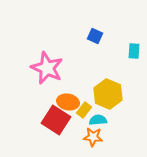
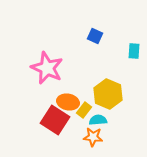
red square: moved 1 px left
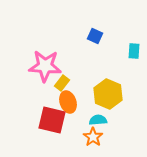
pink star: moved 2 px left, 2 px up; rotated 20 degrees counterclockwise
orange ellipse: rotated 60 degrees clockwise
yellow rectangle: moved 22 px left, 27 px up
red square: moved 3 px left; rotated 20 degrees counterclockwise
orange star: rotated 30 degrees clockwise
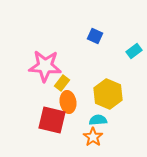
cyan rectangle: rotated 49 degrees clockwise
orange ellipse: rotated 10 degrees clockwise
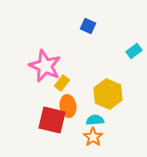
blue square: moved 7 px left, 10 px up
pink star: rotated 20 degrees clockwise
orange ellipse: moved 4 px down
cyan semicircle: moved 3 px left
